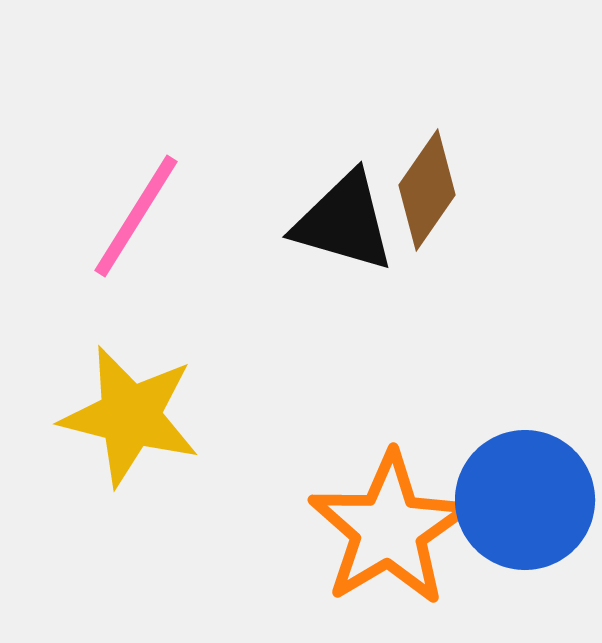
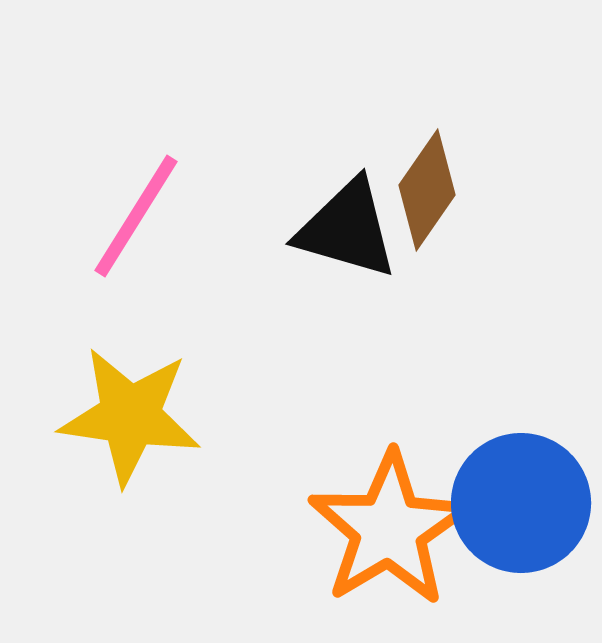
black triangle: moved 3 px right, 7 px down
yellow star: rotated 6 degrees counterclockwise
blue circle: moved 4 px left, 3 px down
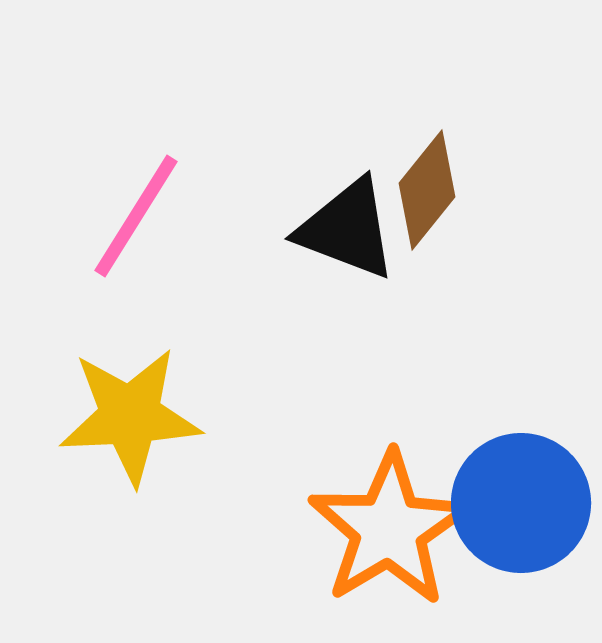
brown diamond: rotated 4 degrees clockwise
black triangle: rotated 5 degrees clockwise
yellow star: rotated 11 degrees counterclockwise
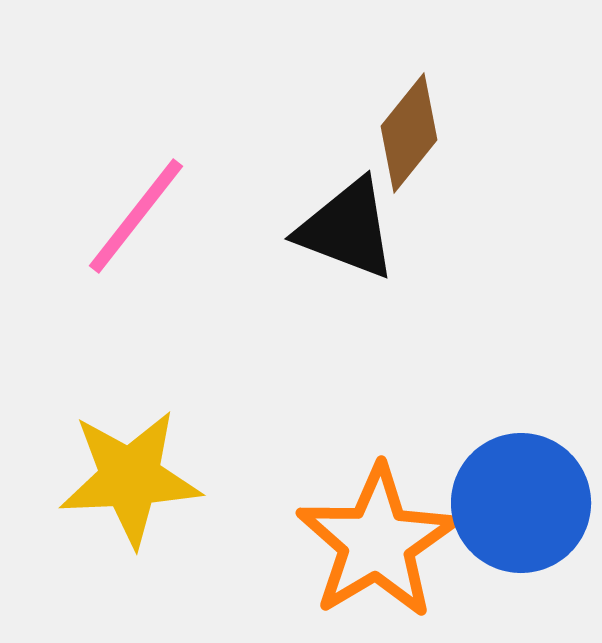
brown diamond: moved 18 px left, 57 px up
pink line: rotated 6 degrees clockwise
yellow star: moved 62 px down
orange star: moved 12 px left, 13 px down
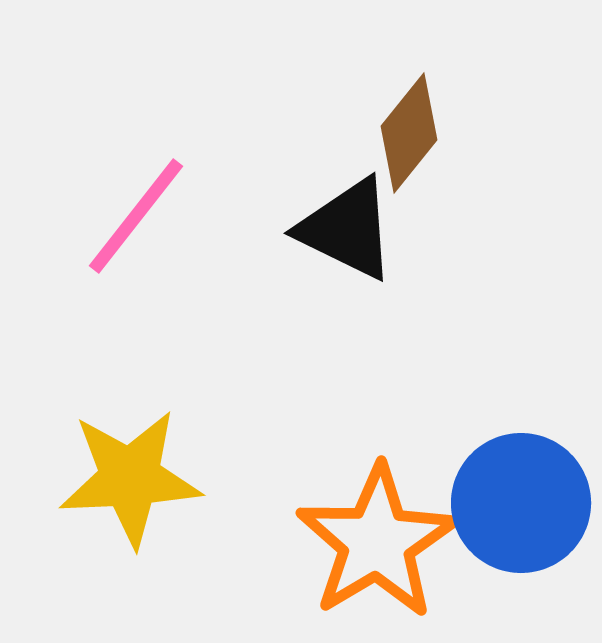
black triangle: rotated 5 degrees clockwise
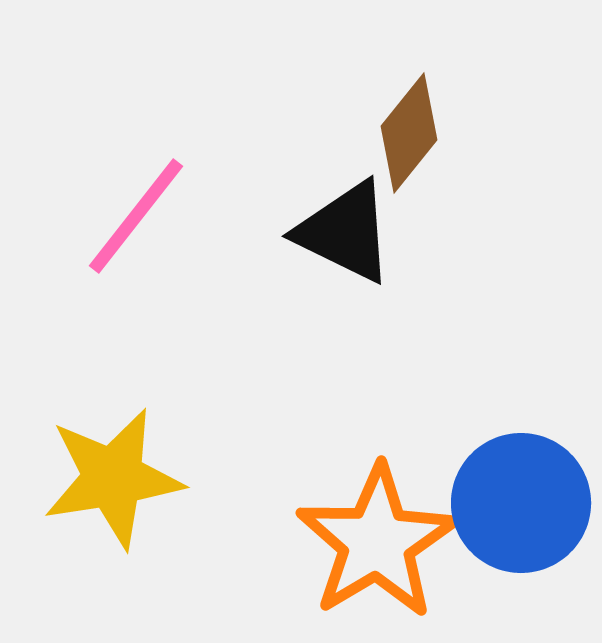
black triangle: moved 2 px left, 3 px down
yellow star: moved 17 px left; rotated 6 degrees counterclockwise
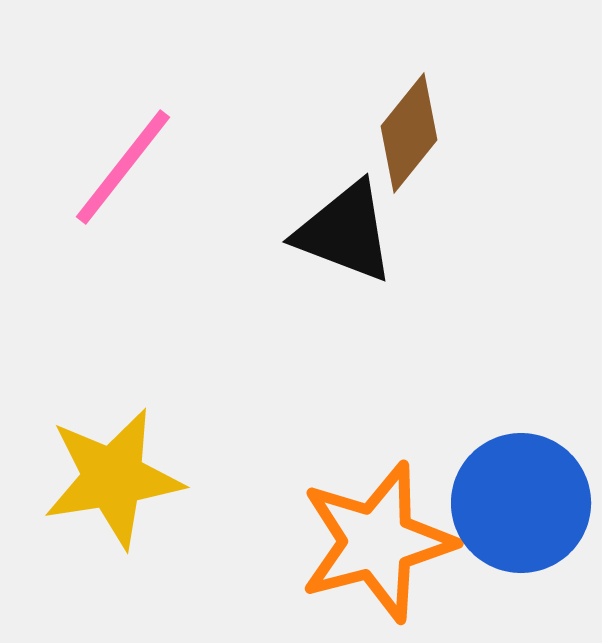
pink line: moved 13 px left, 49 px up
black triangle: rotated 5 degrees counterclockwise
orange star: rotated 16 degrees clockwise
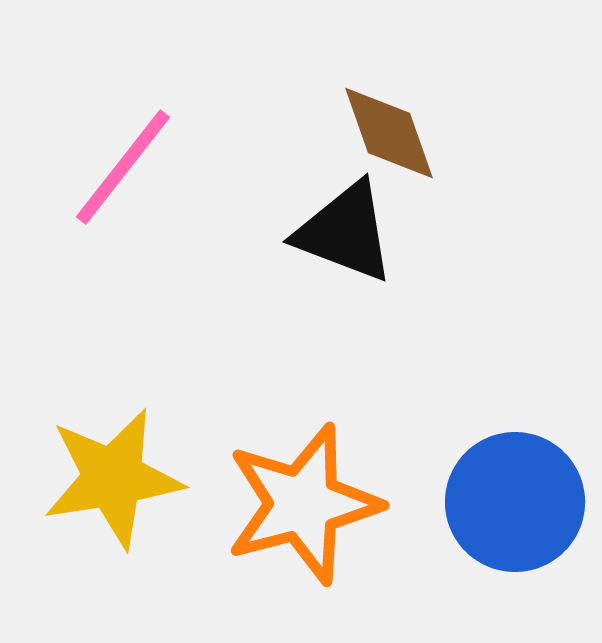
brown diamond: moved 20 px left; rotated 58 degrees counterclockwise
blue circle: moved 6 px left, 1 px up
orange star: moved 74 px left, 38 px up
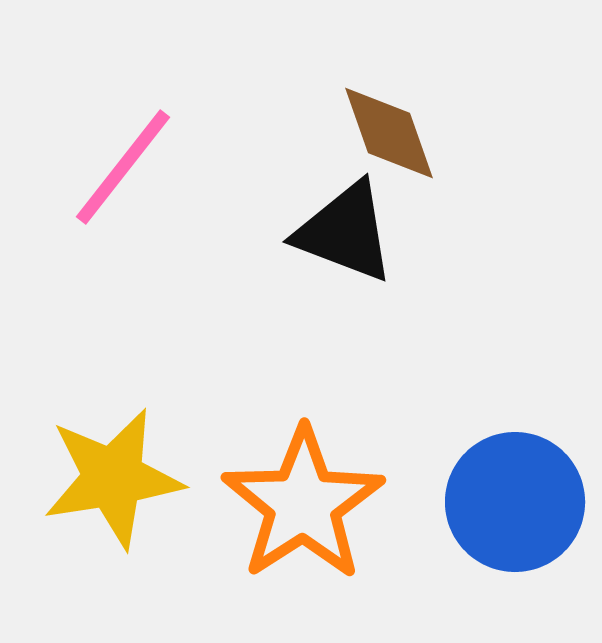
orange star: rotated 18 degrees counterclockwise
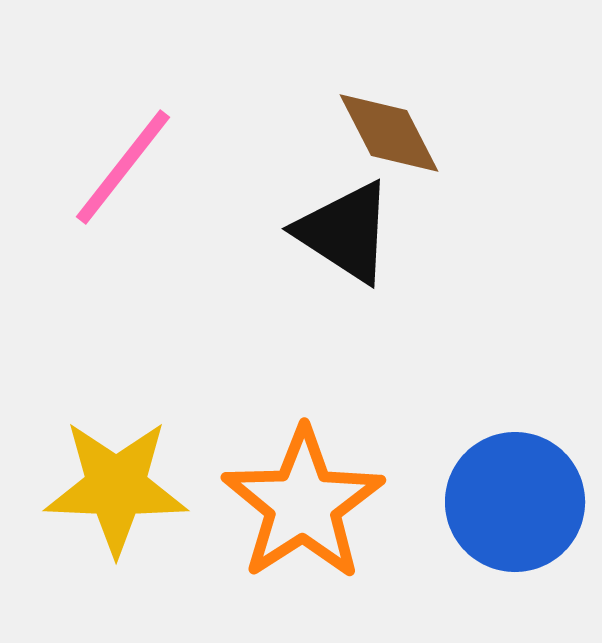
brown diamond: rotated 8 degrees counterclockwise
black triangle: rotated 12 degrees clockwise
yellow star: moved 3 px right, 9 px down; rotated 11 degrees clockwise
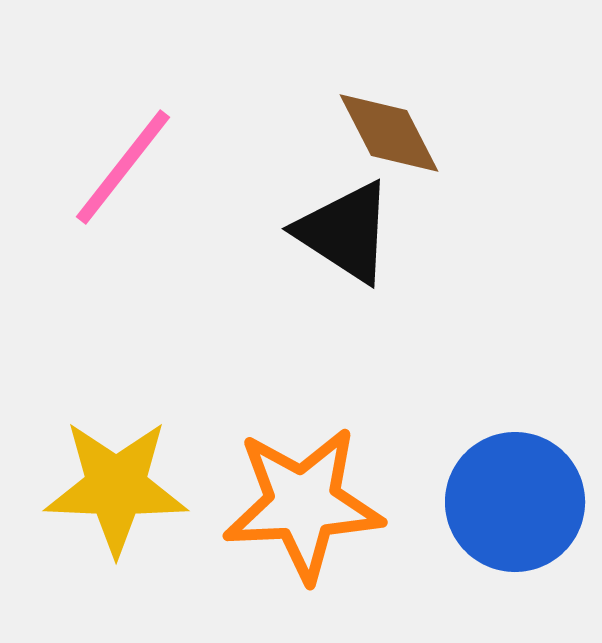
orange star: rotated 30 degrees clockwise
